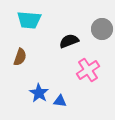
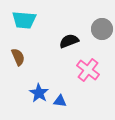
cyan trapezoid: moved 5 px left
brown semicircle: moved 2 px left; rotated 42 degrees counterclockwise
pink cross: rotated 20 degrees counterclockwise
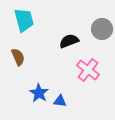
cyan trapezoid: rotated 110 degrees counterclockwise
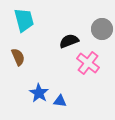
pink cross: moved 7 px up
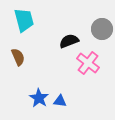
blue star: moved 5 px down
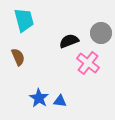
gray circle: moved 1 px left, 4 px down
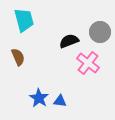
gray circle: moved 1 px left, 1 px up
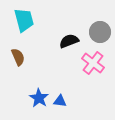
pink cross: moved 5 px right
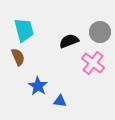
cyan trapezoid: moved 10 px down
blue star: moved 1 px left, 12 px up
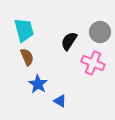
black semicircle: rotated 36 degrees counterclockwise
brown semicircle: moved 9 px right
pink cross: rotated 15 degrees counterclockwise
blue star: moved 2 px up
blue triangle: rotated 24 degrees clockwise
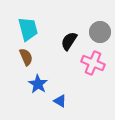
cyan trapezoid: moved 4 px right, 1 px up
brown semicircle: moved 1 px left
